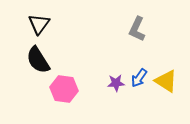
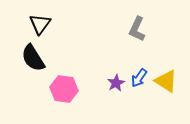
black triangle: moved 1 px right
black semicircle: moved 5 px left, 2 px up
purple star: rotated 24 degrees counterclockwise
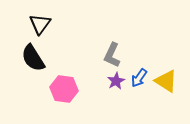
gray L-shape: moved 25 px left, 26 px down
purple star: moved 2 px up
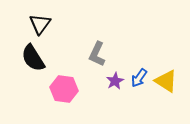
gray L-shape: moved 15 px left, 1 px up
purple star: moved 1 px left
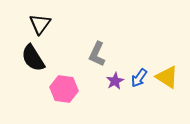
yellow triangle: moved 1 px right, 4 px up
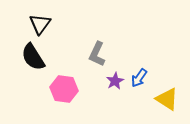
black semicircle: moved 1 px up
yellow triangle: moved 22 px down
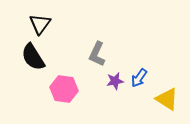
purple star: rotated 18 degrees clockwise
